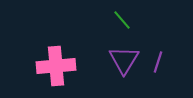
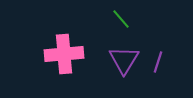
green line: moved 1 px left, 1 px up
pink cross: moved 8 px right, 12 px up
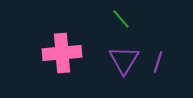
pink cross: moved 2 px left, 1 px up
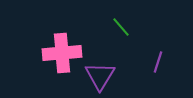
green line: moved 8 px down
purple triangle: moved 24 px left, 16 px down
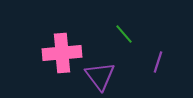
green line: moved 3 px right, 7 px down
purple triangle: rotated 8 degrees counterclockwise
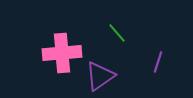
green line: moved 7 px left, 1 px up
purple triangle: rotated 32 degrees clockwise
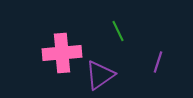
green line: moved 1 px right, 2 px up; rotated 15 degrees clockwise
purple triangle: moved 1 px up
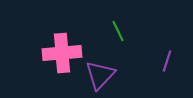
purple line: moved 9 px right, 1 px up
purple triangle: rotated 12 degrees counterclockwise
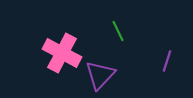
pink cross: rotated 33 degrees clockwise
